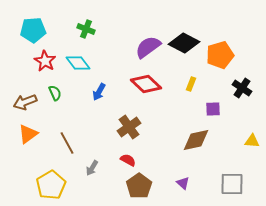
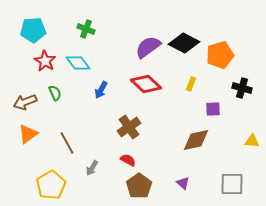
black cross: rotated 18 degrees counterclockwise
blue arrow: moved 2 px right, 2 px up
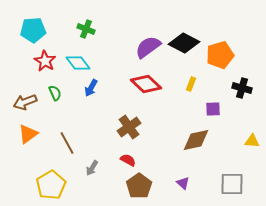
blue arrow: moved 10 px left, 2 px up
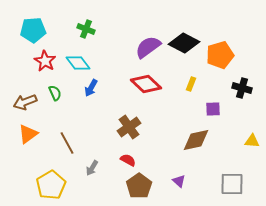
purple triangle: moved 4 px left, 2 px up
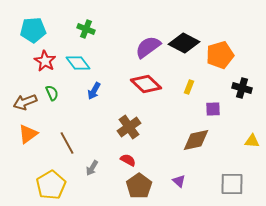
yellow rectangle: moved 2 px left, 3 px down
blue arrow: moved 3 px right, 3 px down
green semicircle: moved 3 px left
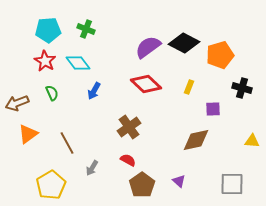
cyan pentagon: moved 15 px right
brown arrow: moved 8 px left, 1 px down
brown pentagon: moved 3 px right, 1 px up
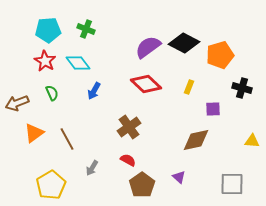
orange triangle: moved 6 px right, 1 px up
brown line: moved 4 px up
purple triangle: moved 4 px up
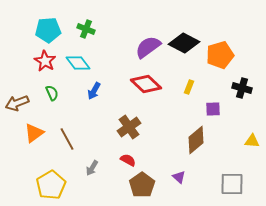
brown diamond: rotated 28 degrees counterclockwise
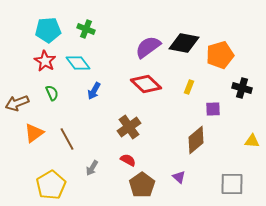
black diamond: rotated 16 degrees counterclockwise
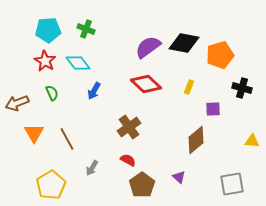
orange triangle: rotated 25 degrees counterclockwise
gray square: rotated 10 degrees counterclockwise
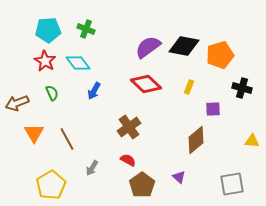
black diamond: moved 3 px down
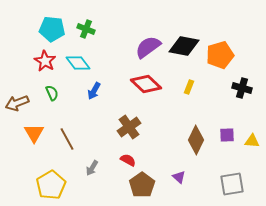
cyan pentagon: moved 4 px right, 1 px up; rotated 10 degrees clockwise
purple square: moved 14 px right, 26 px down
brown diamond: rotated 24 degrees counterclockwise
